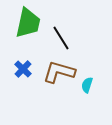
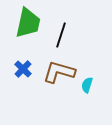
black line: moved 3 px up; rotated 50 degrees clockwise
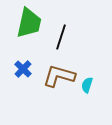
green trapezoid: moved 1 px right
black line: moved 2 px down
brown L-shape: moved 4 px down
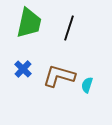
black line: moved 8 px right, 9 px up
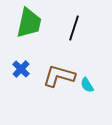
black line: moved 5 px right
blue cross: moved 2 px left
cyan semicircle: rotated 49 degrees counterclockwise
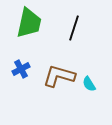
blue cross: rotated 18 degrees clockwise
cyan semicircle: moved 2 px right, 1 px up
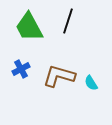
green trapezoid: moved 4 px down; rotated 140 degrees clockwise
black line: moved 6 px left, 7 px up
cyan semicircle: moved 2 px right, 1 px up
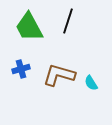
blue cross: rotated 12 degrees clockwise
brown L-shape: moved 1 px up
